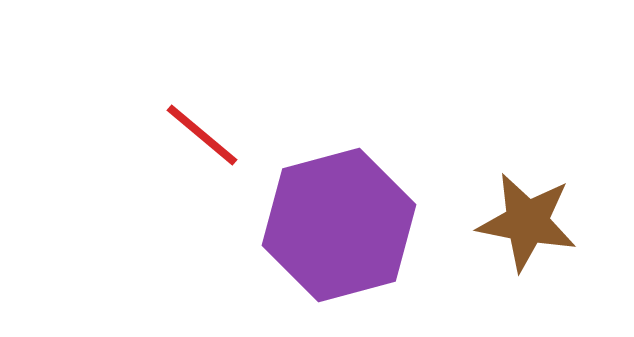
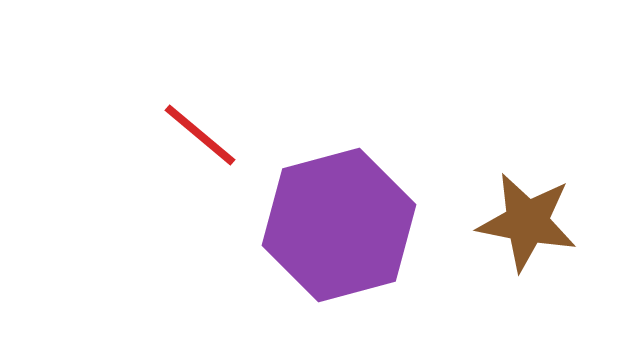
red line: moved 2 px left
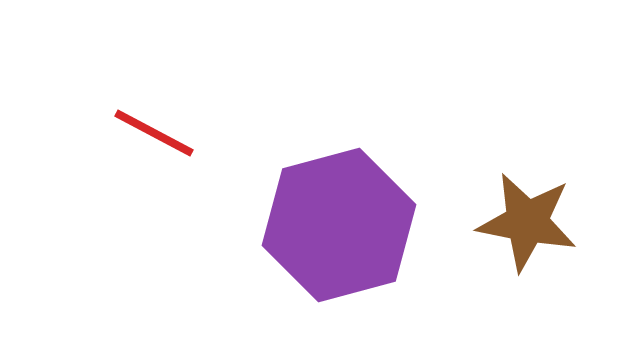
red line: moved 46 px left, 2 px up; rotated 12 degrees counterclockwise
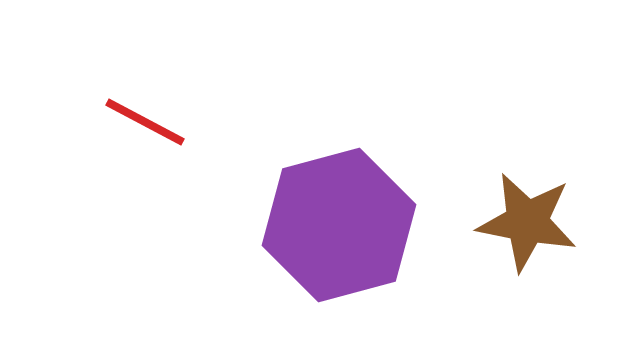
red line: moved 9 px left, 11 px up
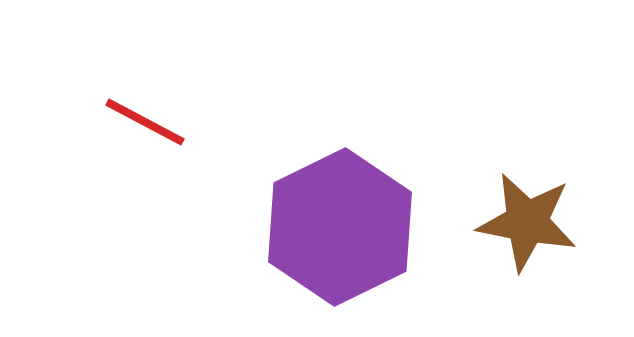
purple hexagon: moved 1 px right, 2 px down; rotated 11 degrees counterclockwise
